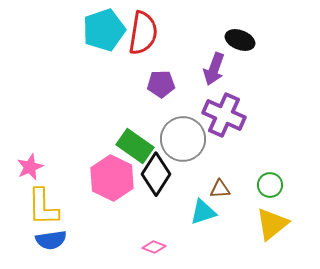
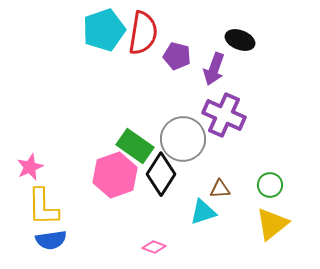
purple pentagon: moved 16 px right, 28 px up; rotated 16 degrees clockwise
black diamond: moved 5 px right
pink hexagon: moved 3 px right, 3 px up; rotated 15 degrees clockwise
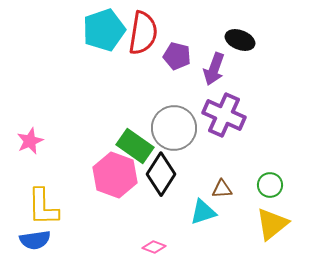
gray circle: moved 9 px left, 11 px up
pink star: moved 26 px up
pink hexagon: rotated 21 degrees counterclockwise
brown triangle: moved 2 px right
blue semicircle: moved 16 px left
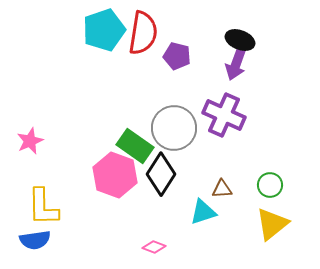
purple arrow: moved 22 px right, 5 px up
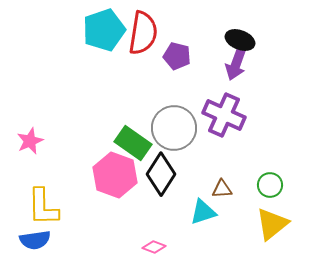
green rectangle: moved 2 px left, 3 px up
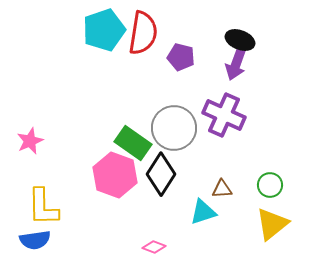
purple pentagon: moved 4 px right, 1 px down
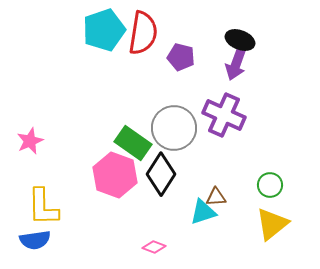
brown triangle: moved 6 px left, 8 px down
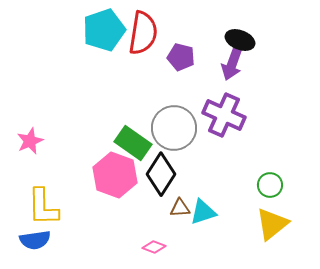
purple arrow: moved 4 px left
brown triangle: moved 36 px left, 11 px down
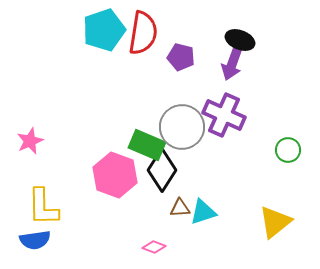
gray circle: moved 8 px right, 1 px up
green rectangle: moved 14 px right, 2 px down; rotated 12 degrees counterclockwise
black diamond: moved 1 px right, 4 px up
green circle: moved 18 px right, 35 px up
yellow triangle: moved 3 px right, 2 px up
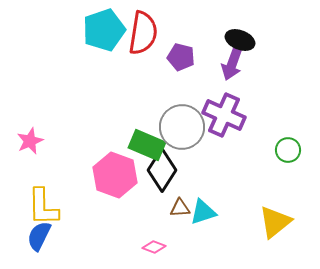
blue semicircle: moved 4 px right, 4 px up; rotated 124 degrees clockwise
